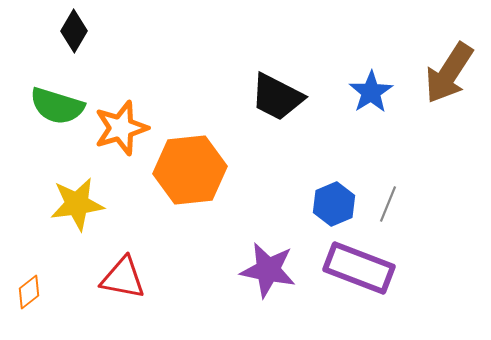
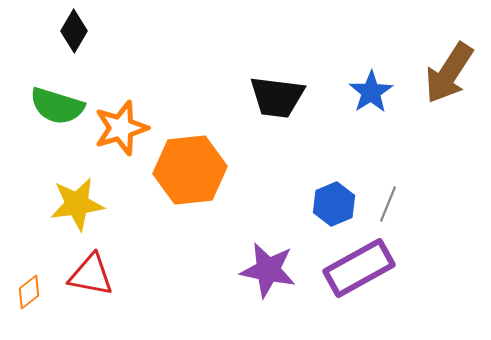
black trapezoid: rotated 20 degrees counterclockwise
purple rectangle: rotated 50 degrees counterclockwise
red triangle: moved 32 px left, 3 px up
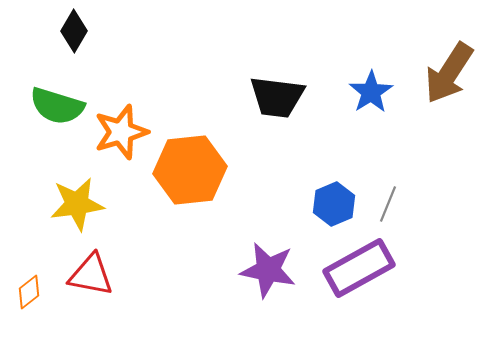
orange star: moved 4 px down
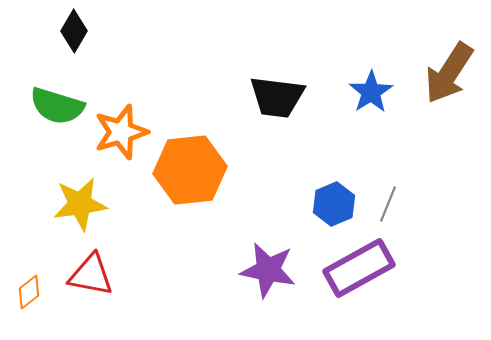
yellow star: moved 3 px right
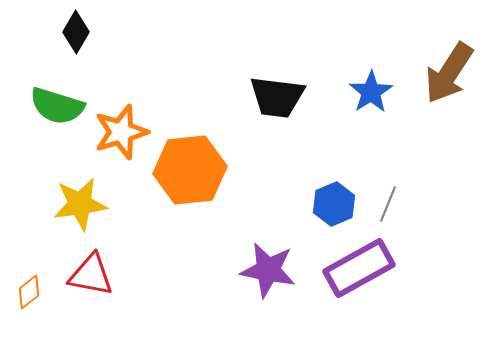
black diamond: moved 2 px right, 1 px down
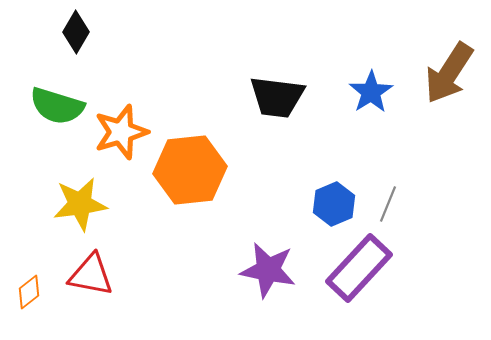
purple rectangle: rotated 18 degrees counterclockwise
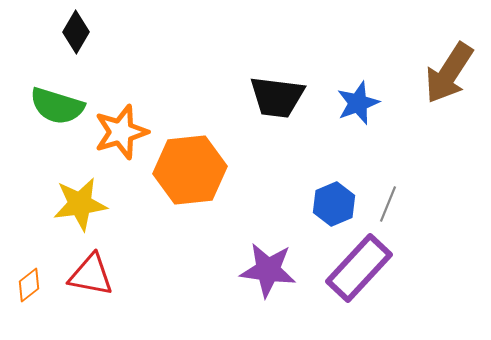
blue star: moved 13 px left, 11 px down; rotated 12 degrees clockwise
purple star: rotated 4 degrees counterclockwise
orange diamond: moved 7 px up
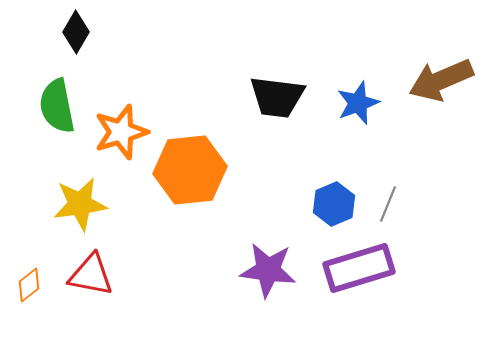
brown arrow: moved 8 px left, 7 px down; rotated 34 degrees clockwise
green semicircle: rotated 62 degrees clockwise
purple rectangle: rotated 30 degrees clockwise
